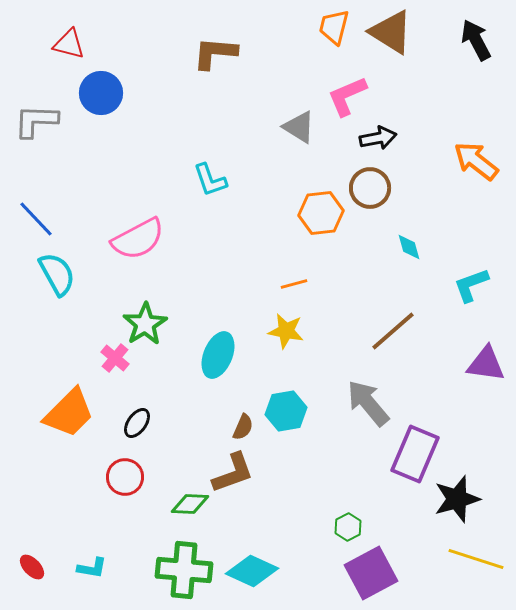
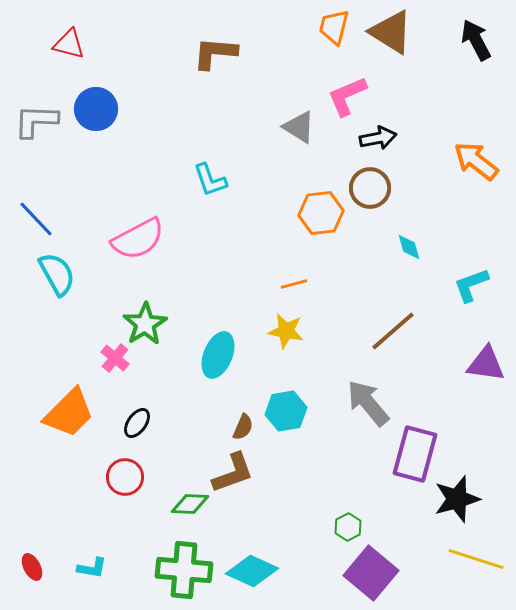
blue circle at (101, 93): moved 5 px left, 16 px down
purple rectangle at (415, 454): rotated 8 degrees counterclockwise
red ellipse at (32, 567): rotated 16 degrees clockwise
purple square at (371, 573): rotated 22 degrees counterclockwise
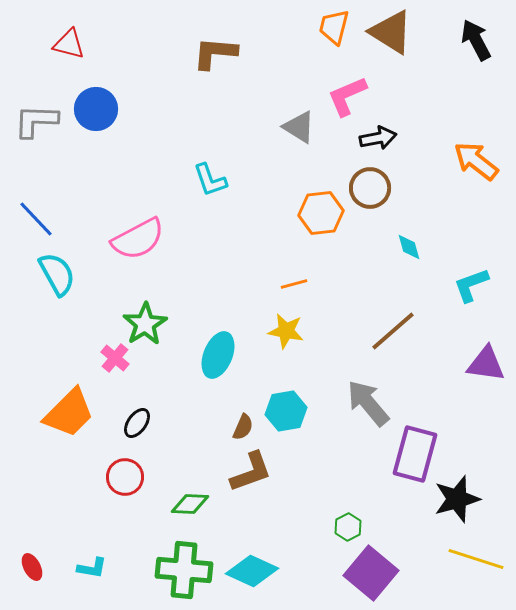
brown L-shape at (233, 473): moved 18 px right, 1 px up
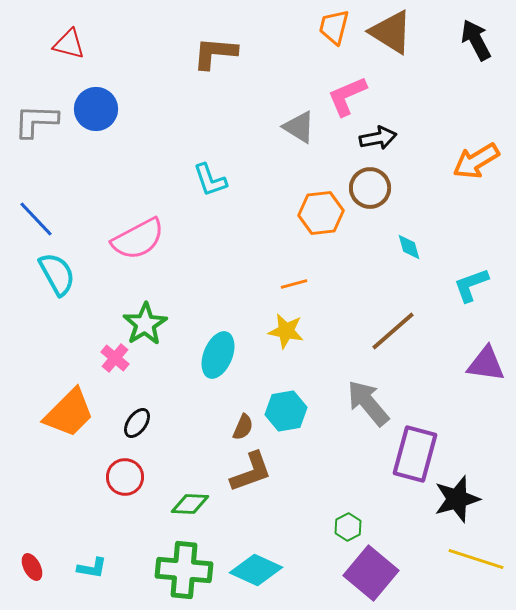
orange arrow at (476, 161): rotated 69 degrees counterclockwise
cyan diamond at (252, 571): moved 4 px right, 1 px up
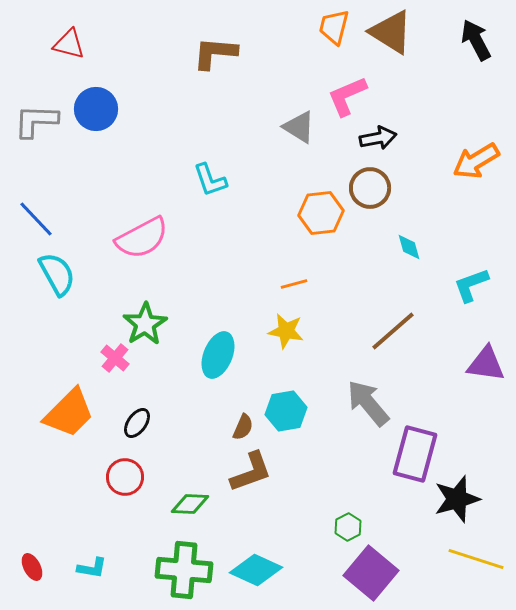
pink semicircle at (138, 239): moved 4 px right, 1 px up
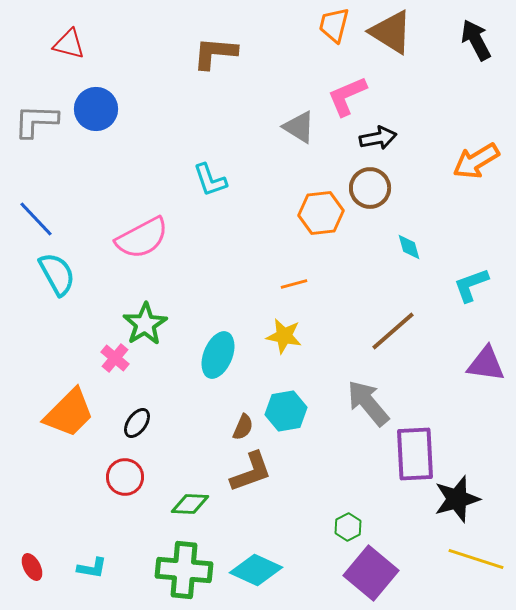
orange trapezoid at (334, 27): moved 2 px up
yellow star at (286, 331): moved 2 px left, 5 px down
purple rectangle at (415, 454): rotated 18 degrees counterclockwise
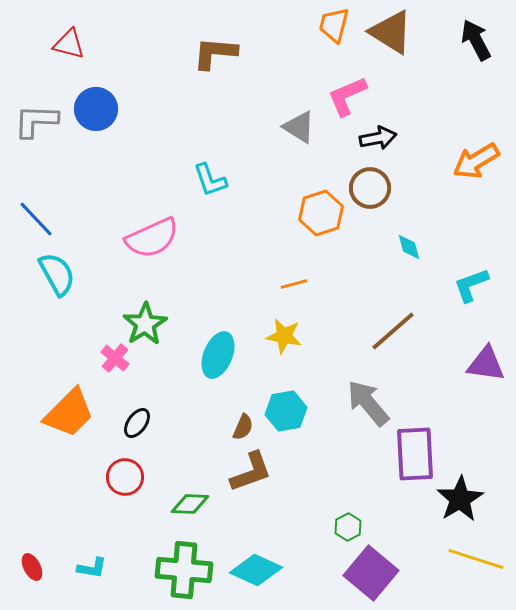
orange hexagon at (321, 213): rotated 12 degrees counterclockwise
pink semicircle at (142, 238): moved 10 px right; rotated 4 degrees clockwise
black star at (457, 499): moved 3 px right; rotated 15 degrees counterclockwise
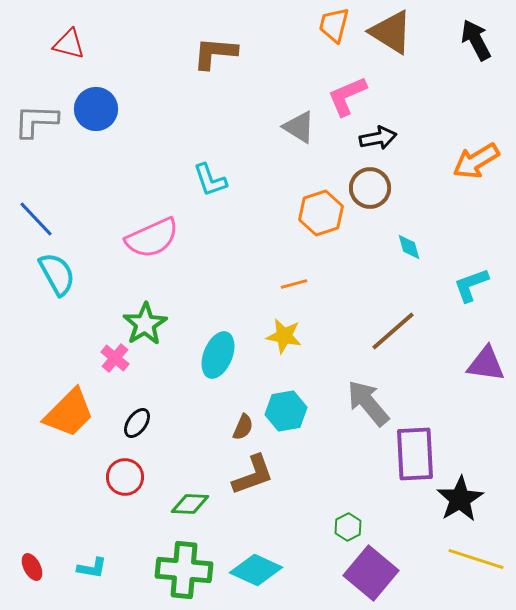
brown L-shape at (251, 472): moved 2 px right, 3 px down
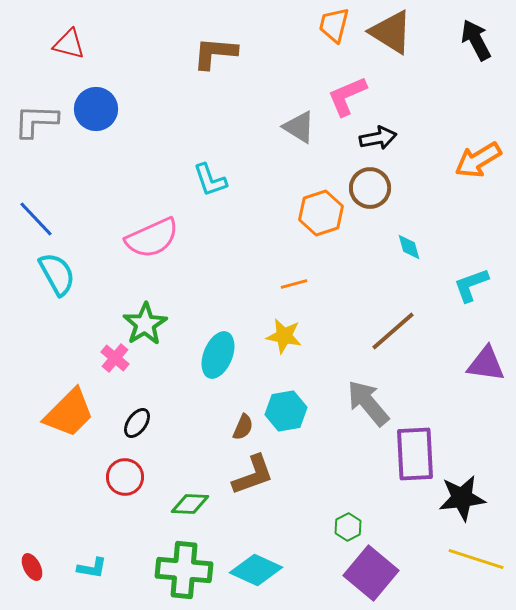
orange arrow at (476, 161): moved 2 px right, 1 px up
black star at (460, 499): moved 2 px right, 1 px up; rotated 24 degrees clockwise
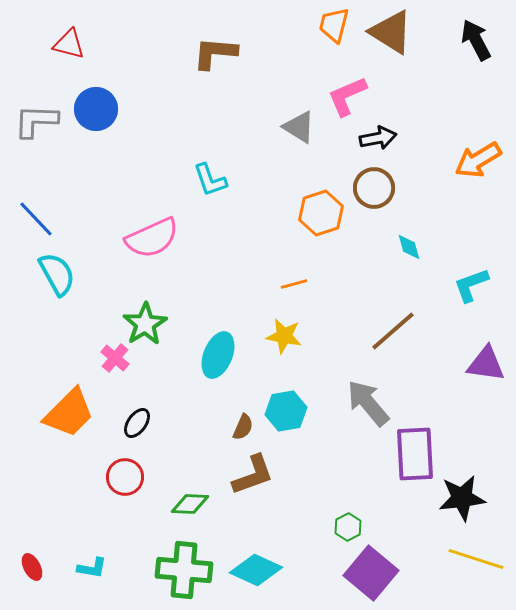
brown circle at (370, 188): moved 4 px right
